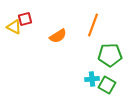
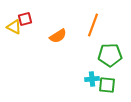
green square: rotated 24 degrees counterclockwise
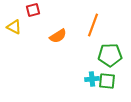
red square: moved 8 px right, 9 px up
green square: moved 4 px up
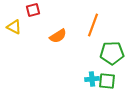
green pentagon: moved 2 px right, 2 px up
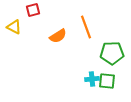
orange line: moved 7 px left, 2 px down; rotated 40 degrees counterclockwise
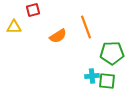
yellow triangle: rotated 28 degrees counterclockwise
cyan cross: moved 3 px up
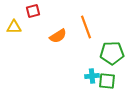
red square: moved 1 px down
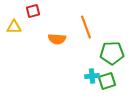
orange semicircle: moved 1 px left, 3 px down; rotated 36 degrees clockwise
green square: rotated 24 degrees counterclockwise
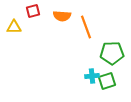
orange semicircle: moved 5 px right, 23 px up
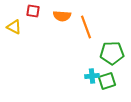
red square: rotated 24 degrees clockwise
yellow triangle: rotated 28 degrees clockwise
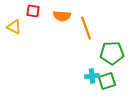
orange line: moved 1 px down
